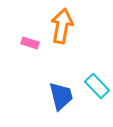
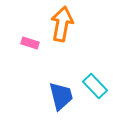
orange arrow: moved 2 px up
cyan rectangle: moved 2 px left
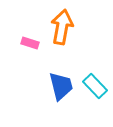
orange arrow: moved 3 px down
blue trapezoid: moved 10 px up
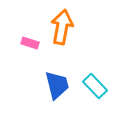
blue trapezoid: moved 4 px left, 1 px up
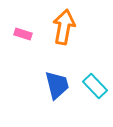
orange arrow: moved 2 px right
pink rectangle: moved 7 px left, 9 px up
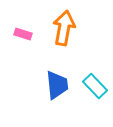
orange arrow: moved 1 px down
blue trapezoid: rotated 8 degrees clockwise
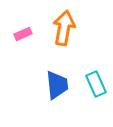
pink rectangle: rotated 42 degrees counterclockwise
cyan rectangle: moved 1 px right, 2 px up; rotated 20 degrees clockwise
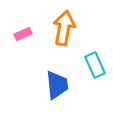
cyan rectangle: moved 1 px left, 19 px up
